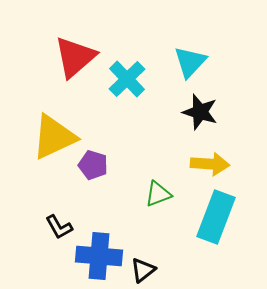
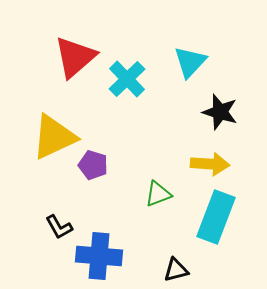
black star: moved 20 px right
black triangle: moved 33 px right; rotated 24 degrees clockwise
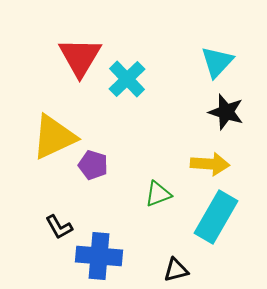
red triangle: moved 5 px right; rotated 18 degrees counterclockwise
cyan triangle: moved 27 px right
black star: moved 6 px right
cyan rectangle: rotated 9 degrees clockwise
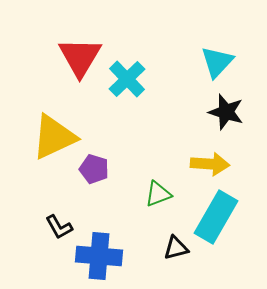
purple pentagon: moved 1 px right, 4 px down
black triangle: moved 22 px up
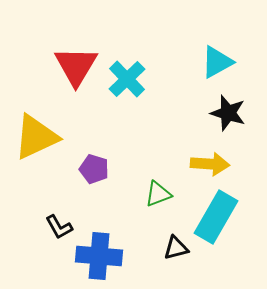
red triangle: moved 4 px left, 9 px down
cyan triangle: rotated 18 degrees clockwise
black star: moved 2 px right, 1 px down
yellow triangle: moved 18 px left
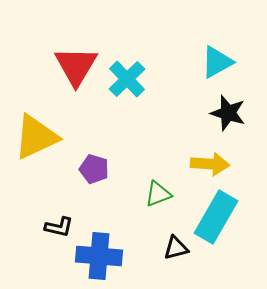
black L-shape: rotated 48 degrees counterclockwise
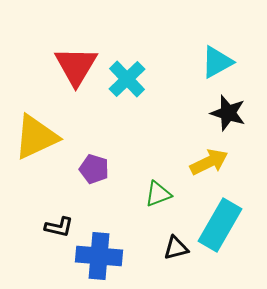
yellow arrow: moved 1 px left, 2 px up; rotated 30 degrees counterclockwise
cyan rectangle: moved 4 px right, 8 px down
